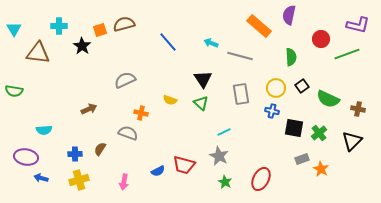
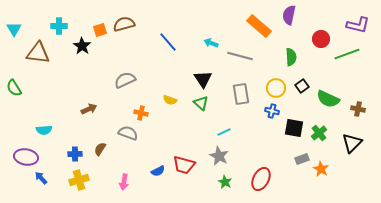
green semicircle at (14, 91): moved 3 px up; rotated 48 degrees clockwise
black triangle at (352, 141): moved 2 px down
blue arrow at (41, 178): rotated 32 degrees clockwise
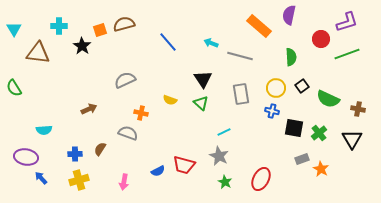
purple L-shape at (358, 25): moved 11 px left, 3 px up; rotated 30 degrees counterclockwise
black triangle at (352, 143): moved 4 px up; rotated 15 degrees counterclockwise
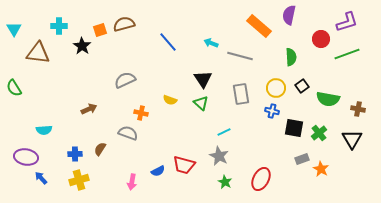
green semicircle at (328, 99): rotated 15 degrees counterclockwise
pink arrow at (124, 182): moved 8 px right
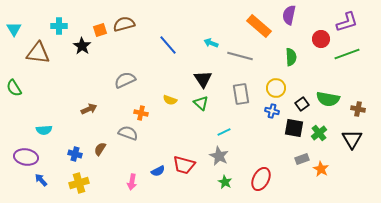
blue line at (168, 42): moved 3 px down
black square at (302, 86): moved 18 px down
blue cross at (75, 154): rotated 16 degrees clockwise
blue arrow at (41, 178): moved 2 px down
yellow cross at (79, 180): moved 3 px down
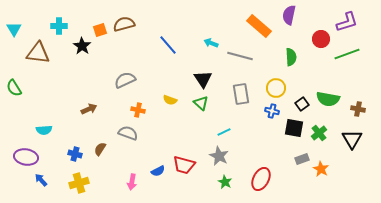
orange cross at (141, 113): moved 3 px left, 3 px up
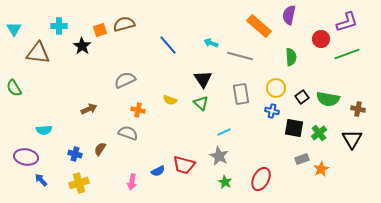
black square at (302, 104): moved 7 px up
orange star at (321, 169): rotated 14 degrees clockwise
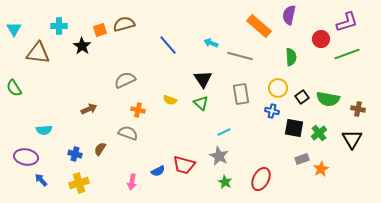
yellow circle at (276, 88): moved 2 px right
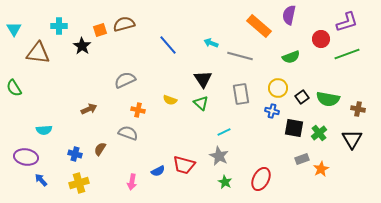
green semicircle at (291, 57): rotated 72 degrees clockwise
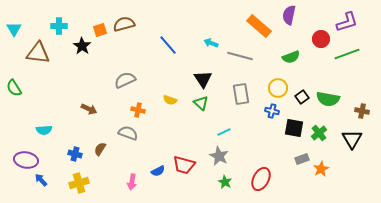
brown arrow at (89, 109): rotated 49 degrees clockwise
brown cross at (358, 109): moved 4 px right, 2 px down
purple ellipse at (26, 157): moved 3 px down
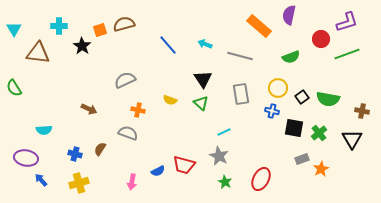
cyan arrow at (211, 43): moved 6 px left, 1 px down
purple ellipse at (26, 160): moved 2 px up
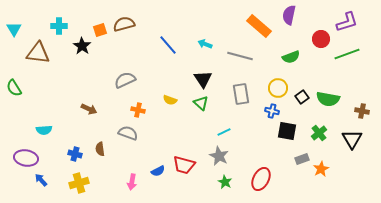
black square at (294, 128): moved 7 px left, 3 px down
brown semicircle at (100, 149): rotated 40 degrees counterclockwise
